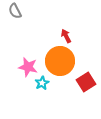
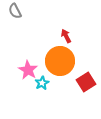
pink star: moved 3 px down; rotated 18 degrees clockwise
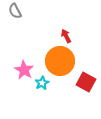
pink star: moved 4 px left
red square: rotated 30 degrees counterclockwise
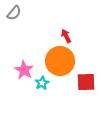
gray semicircle: moved 1 px left, 2 px down; rotated 112 degrees counterclockwise
red square: rotated 30 degrees counterclockwise
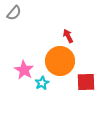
red arrow: moved 2 px right
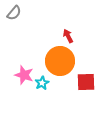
pink star: moved 5 px down; rotated 12 degrees counterclockwise
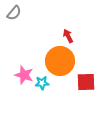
cyan star: rotated 24 degrees clockwise
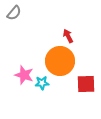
red square: moved 2 px down
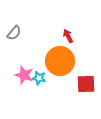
gray semicircle: moved 20 px down
cyan star: moved 3 px left, 5 px up; rotated 16 degrees clockwise
